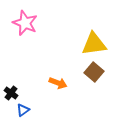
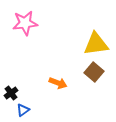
pink star: rotated 30 degrees counterclockwise
yellow triangle: moved 2 px right
black cross: rotated 16 degrees clockwise
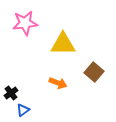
yellow triangle: moved 33 px left; rotated 8 degrees clockwise
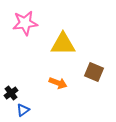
brown square: rotated 18 degrees counterclockwise
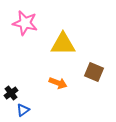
pink star: rotated 20 degrees clockwise
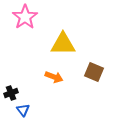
pink star: moved 6 px up; rotated 25 degrees clockwise
orange arrow: moved 4 px left, 6 px up
black cross: rotated 16 degrees clockwise
blue triangle: rotated 32 degrees counterclockwise
